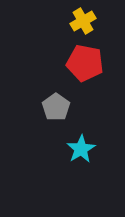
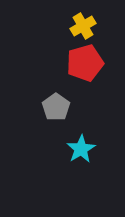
yellow cross: moved 5 px down
red pentagon: rotated 27 degrees counterclockwise
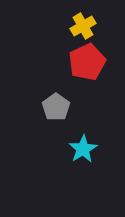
red pentagon: moved 2 px right, 1 px up; rotated 9 degrees counterclockwise
cyan star: moved 2 px right
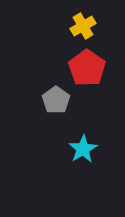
red pentagon: moved 6 px down; rotated 12 degrees counterclockwise
gray pentagon: moved 7 px up
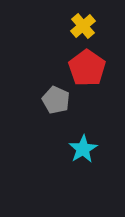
yellow cross: rotated 10 degrees counterclockwise
gray pentagon: rotated 12 degrees counterclockwise
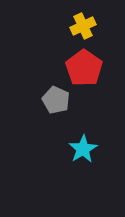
yellow cross: rotated 15 degrees clockwise
red pentagon: moved 3 px left
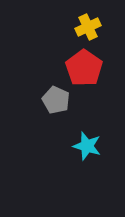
yellow cross: moved 5 px right, 1 px down
cyan star: moved 4 px right, 3 px up; rotated 24 degrees counterclockwise
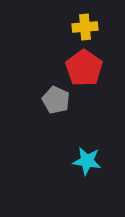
yellow cross: moved 3 px left; rotated 20 degrees clockwise
cyan star: moved 15 px down; rotated 8 degrees counterclockwise
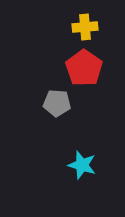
gray pentagon: moved 1 px right, 3 px down; rotated 20 degrees counterclockwise
cyan star: moved 5 px left, 4 px down; rotated 8 degrees clockwise
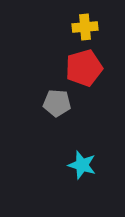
red pentagon: rotated 21 degrees clockwise
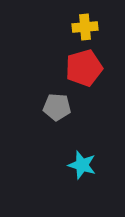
gray pentagon: moved 4 px down
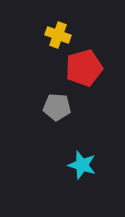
yellow cross: moved 27 px left, 8 px down; rotated 25 degrees clockwise
